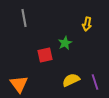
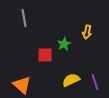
yellow arrow: moved 8 px down
green star: moved 1 px left, 1 px down
red square: rotated 14 degrees clockwise
orange triangle: moved 3 px right, 1 px down; rotated 12 degrees counterclockwise
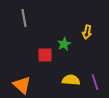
yellow semicircle: rotated 30 degrees clockwise
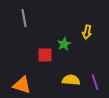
orange triangle: rotated 24 degrees counterclockwise
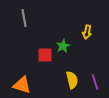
green star: moved 1 px left, 2 px down
yellow semicircle: moved 1 px right; rotated 72 degrees clockwise
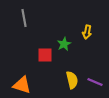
green star: moved 1 px right, 2 px up
purple line: rotated 49 degrees counterclockwise
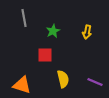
green star: moved 11 px left, 13 px up
yellow semicircle: moved 9 px left, 1 px up
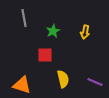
yellow arrow: moved 2 px left
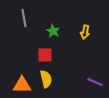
green star: rotated 16 degrees counterclockwise
yellow semicircle: moved 17 px left
orange triangle: rotated 18 degrees counterclockwise
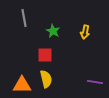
purple line: rotated 14 degrees counterclockwise
